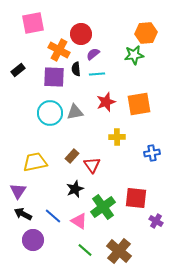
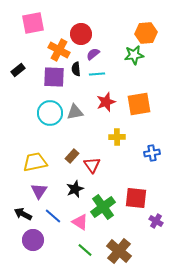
purple triangle: moved 21 px right
pink triangle: moved 1 px right, 1 px down
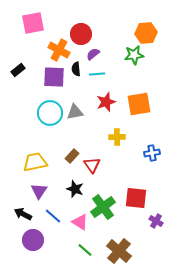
black star: rotated 30 degrees counterclockwise
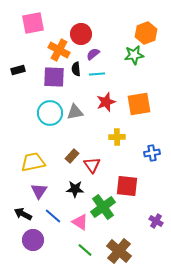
orange hexagon: rotated 15 degrees counterclockwise
black rectangle: rotated 24 degrees clockwise
yellow trapezoid: moved 2 px left
black star: rotated 18 degrees counterclockwise
red square: moved 9 px left, 12 px up
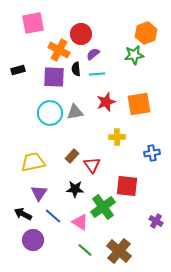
purple triangle: moved 2 px down
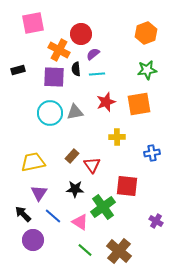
green star: moved 13 px right, 15 px down
black arrow: rotated 18 degrees clockwise
